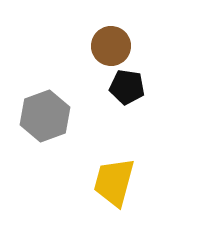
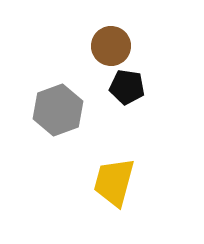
gray hexagon: moved 13 px right, 6 px up
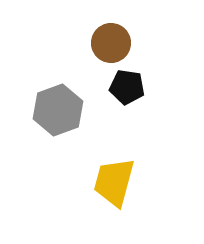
brown circle: moved 3 px up
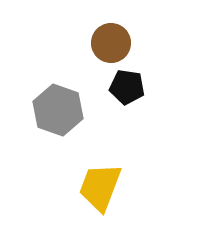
gray hexagon: rotated 21 degrees counterclockwise
yellow trapezoid: moved 14 px left, 5 px down; rotated 6 degrees clockwise
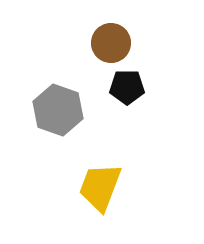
black pentagon: rotated 8 degrees counterclockwise
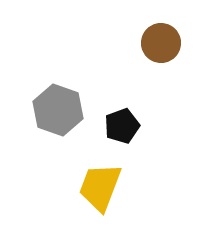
brown circle: moved 50 px right
black pentagon: moved 5 px left, 39 px down; rotated 20 degrees counterclockwise
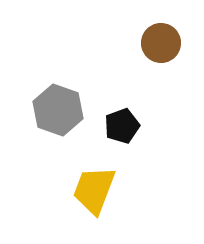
yellow trapezoid: moved 6 px left, 3 px down
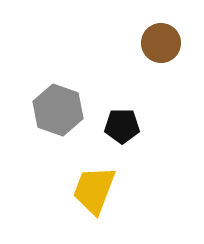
black pentagon: rotated 20 degrees clockwise
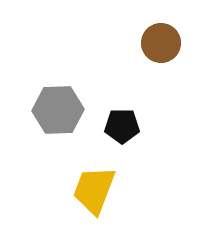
gray hexagon: rotated 21 degrees counterclockwise
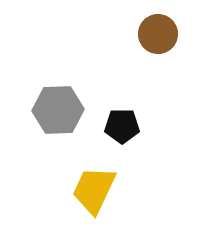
brown circle: moved 3 px left, 9 px up
yellow trapezoid: rotated 4 degrees clockwise
